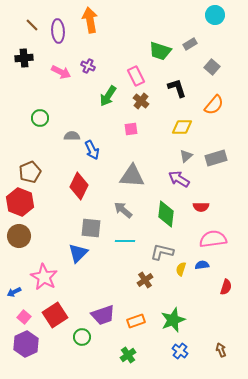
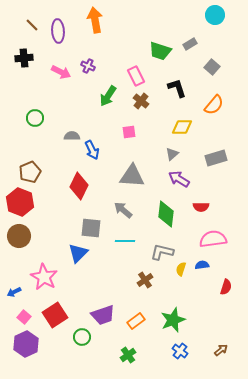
orange arrow at (90, 20): moved 5 px right
green circle at (40, 118): moved 5 px left
pink square at (131, 129): moved 2 px left, 3 px down
gray triangle at (186, 156): moved 14 px left, 2 px up
orange rectangle at (136, 321): rotated 18 degrees counterclockwise
brown arrow at (221, 350): rotated 72 degrees clockwise
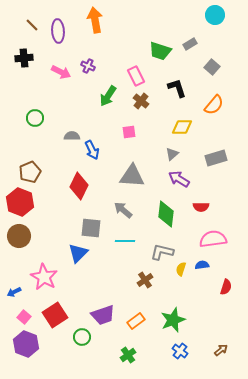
purple hexagon at (26, 344): rotated 15 degrees counterclockwise
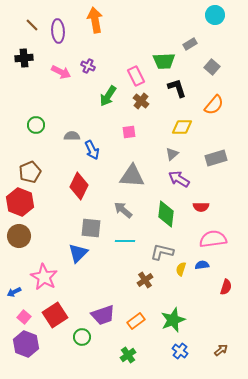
green trapezoid at (160, 51): moved 4 px right, 10 px down; rotated 20 degrees counterclockwise
green circle at (35, 118): moved 1 px right, 7 px down
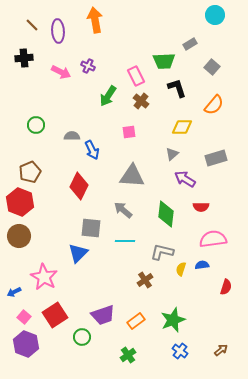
purple arrow at (179, 179): moved 6 px right
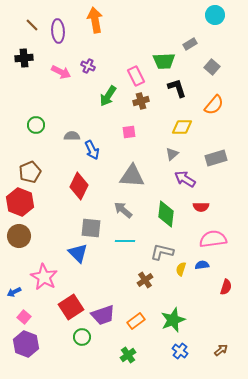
brown cross at (141, 101): rotated 35 degrees clockwise
blue triangle at (78, 253): rotated 30 degrees counterclockwise
red square at (55, 315): moved 16 px right, 8 px up
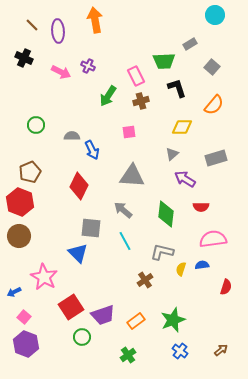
black cross at (24, 58): rotated 30 degrees clockwise
cyan line at (125, 241): rotated 60 degrees clockwise
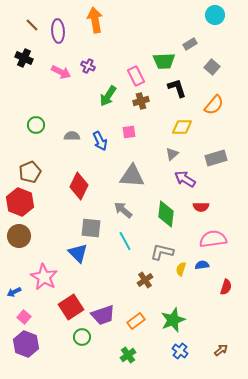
blue arrow at (92, 150): moved 8 px right, 9 px up
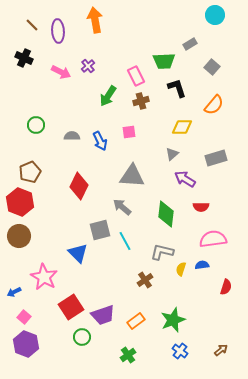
purple cross at (88, 66): rotated 24 degrees clockwise
gray arrow at (123, 210): moved 1 px left, 3 px up
gray square at (91, 228): moved 9 px right, 2 px down; rotated 20 degrees counterclockwise
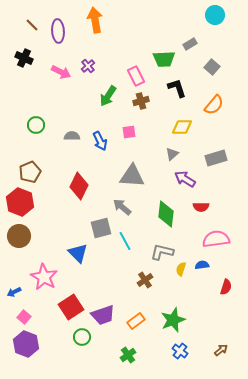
green trapezoid at (164, 61): moved 2 px up
gray square at (100, 230): moved 1 px right, 2 px up
pink semicircle at (213, 239): moved 3 px right
